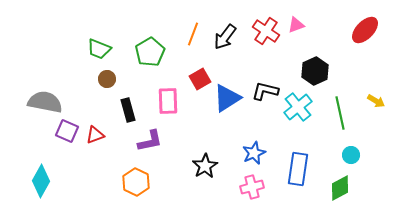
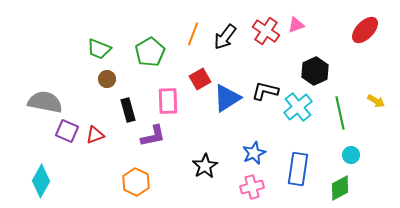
purple L-shape: moved 3 px right, 5 px up
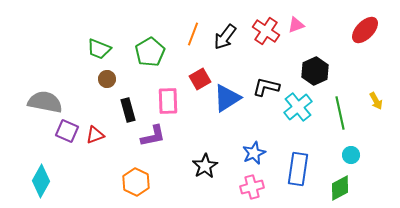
black L-shape: moved 1 px right, 4 px up
yellow arrow: rotated 30 degrees clockwise
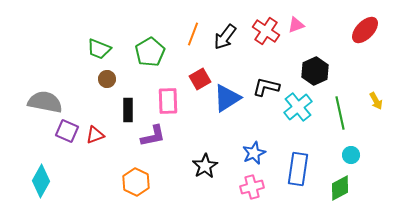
black rectangle: rotated 15 degrees clockwise
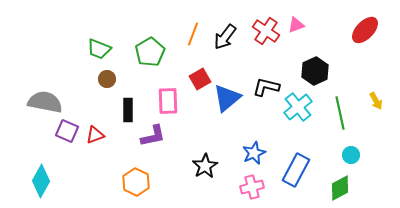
blue triangle: rotated 8 degrees counterclockwise
blue rectangle: moved 2 px left, 1 px down; rotated 20 degrees clockwise
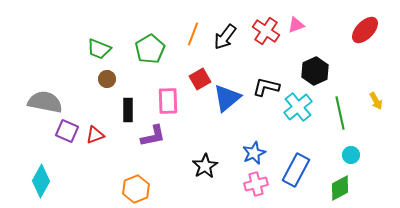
green pentagon: moved 3 px up
orange hexagon: moved 7 px down; rotated 12 degrees clockwise
pink cross: moved 4 px right, 3 px up
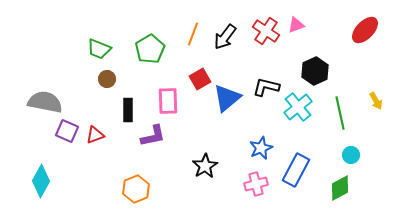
blue star: moved 7 px right, 5 px up
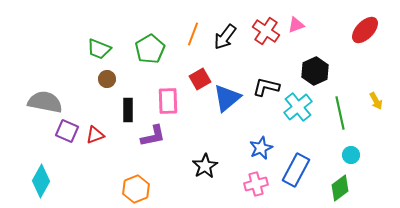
green diamond: rotated 8 degrees counterclockwise
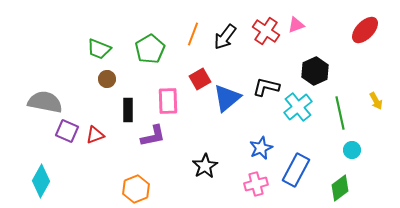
cyan circle: moved 1 px right, 5 px up
